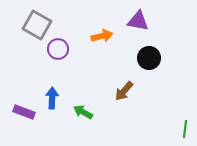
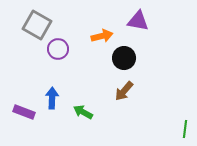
black circle: moved 25 px left
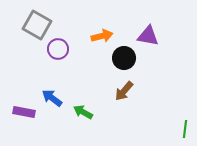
purple triangle: moved 10 px right, 15 px down
blue arrow: rotated 55 degrees counterclockwise
purple rectangle: rotated 10 degrees counterclockwise
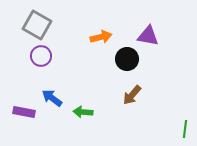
orange arrow: moved 1 px left, 1 px down
purple circle: moved 17 px left, 7 px down
black circle: moved 3 px right, 1 px down
brown arrow: moved 8 px right, 4 px down
green arrow: rotated 24 degrees counterclockwise
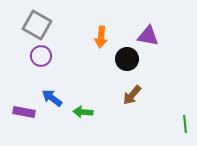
orange arrow: rotated 110 degrees clockwise
green line: moved 5 px up; rotated 12 degrees counterclockwise
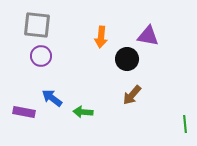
gray square: rotated 24 degrees counterclockwise
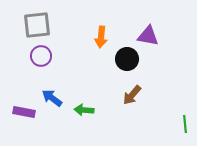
gray square: rotated 12 degrees counterclockwise
green arrow: moved 1 px right, 2 px up
